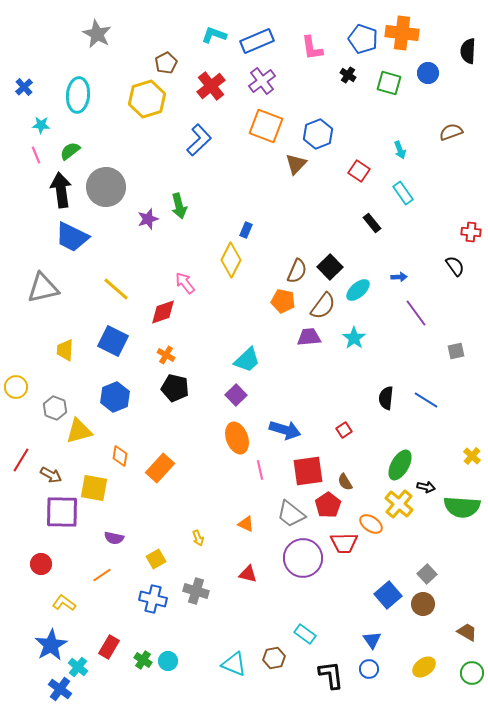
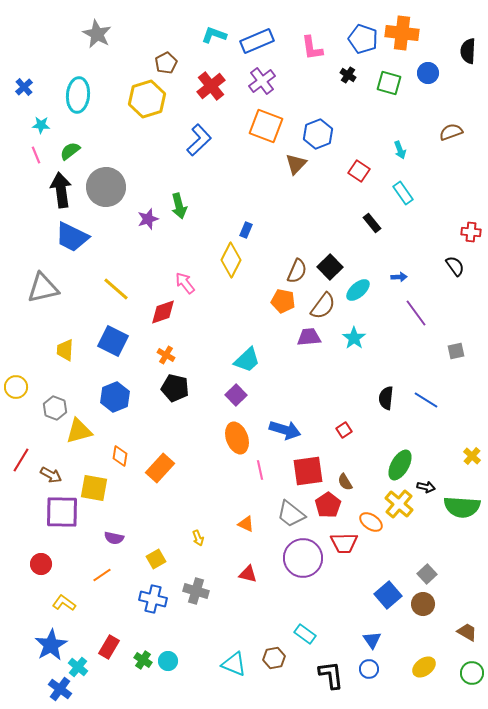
orange ellipse at (371, 524): moved 2 px up
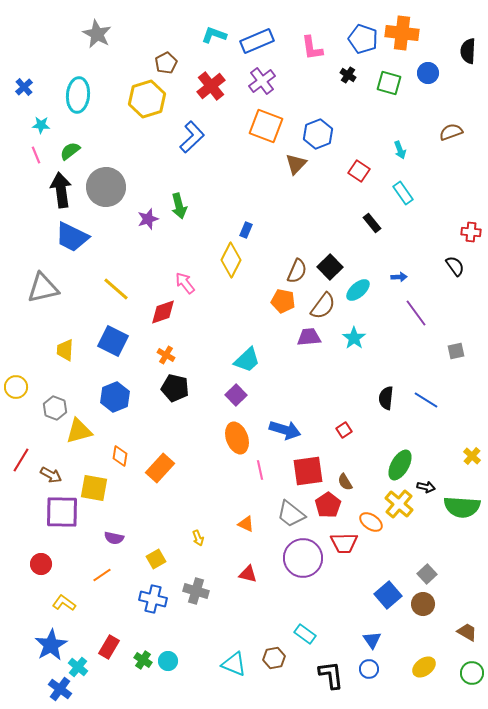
blue L-shape at (199, 140): moved 7 px left, 3 px up
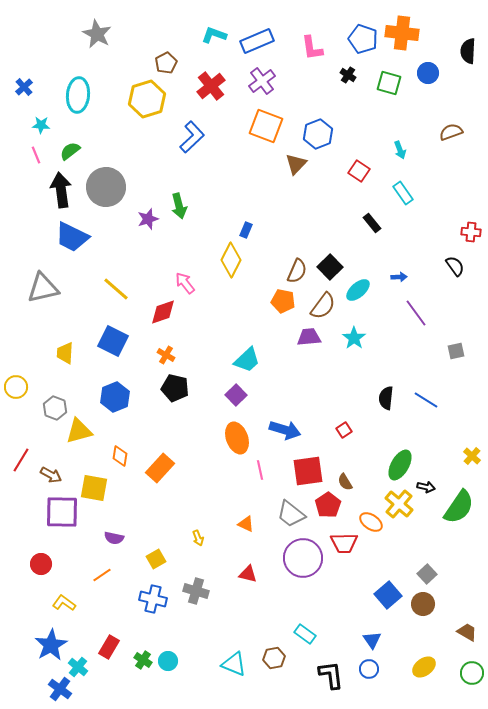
yellow trapezoid at (65, 350): moved 3 px down
green semicircle at (462, 507): moved 3 px left; rotated 60 degrees counterclockwise
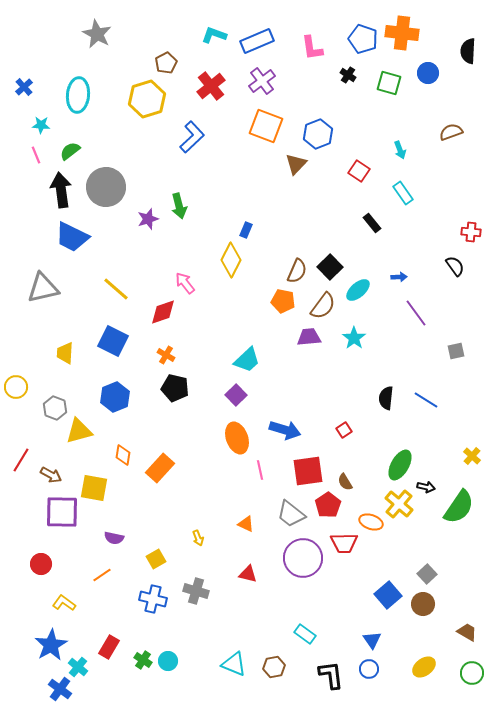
orange diamond at (120, 456): moved 3 px right, 1 px up
orange ellipse at (371, 522): rotated 15 degrees counterclockwise
brown hexagon at (274, 658): moved 9 px down
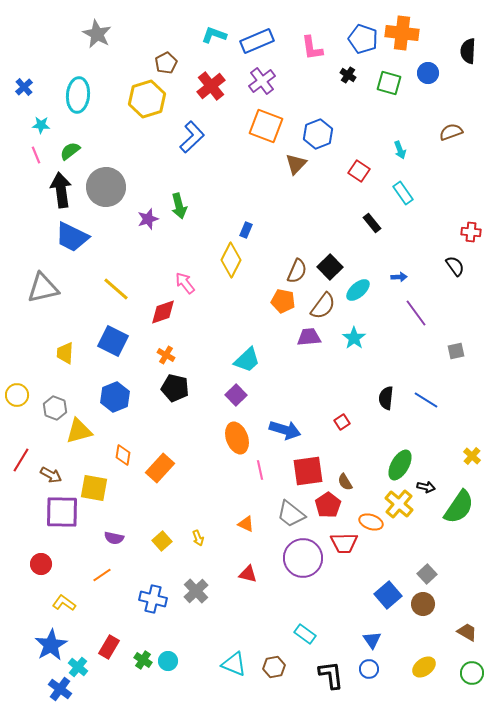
yellow circle at (16, 387): moved 1 px right, 8 px down
red square at (344, 430): moved 2 px left, 8 px up
yellow square at (156, 559): moved 6 px right, 18 px up; rotated 12 degrees counterclockwise
gray cross at (196, 591): rotated 30 degrees clockwise
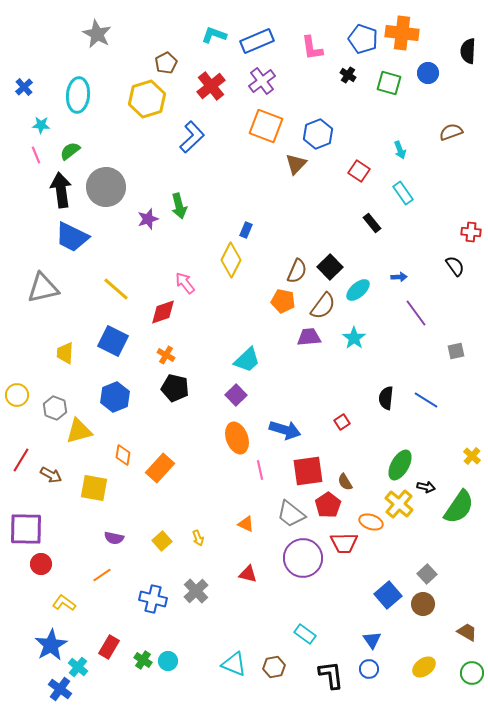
purple square at (62, 512): moved 36 px left, 17 px down
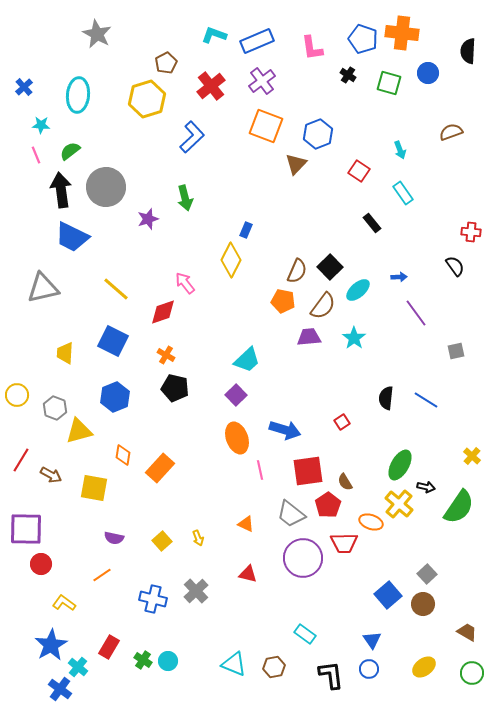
green arrow at (179, 206): moved 6 px right, 8 px up
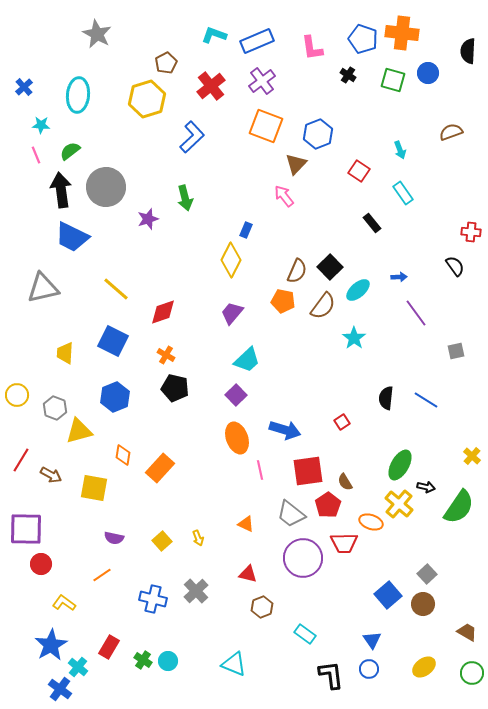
green square at (389, 83): moved 4 px right, 3 px up
pink arrow at (185, 283): moved 99 px right, 87 px up
purple trapezoid at (309, 337): moved 77 px left, 24 px up; rotated 45 degrees counterclockwise
brown hexagon at (274, 667): moved 12 px left, 60 px up; rotated 10 degrees counterclockwise
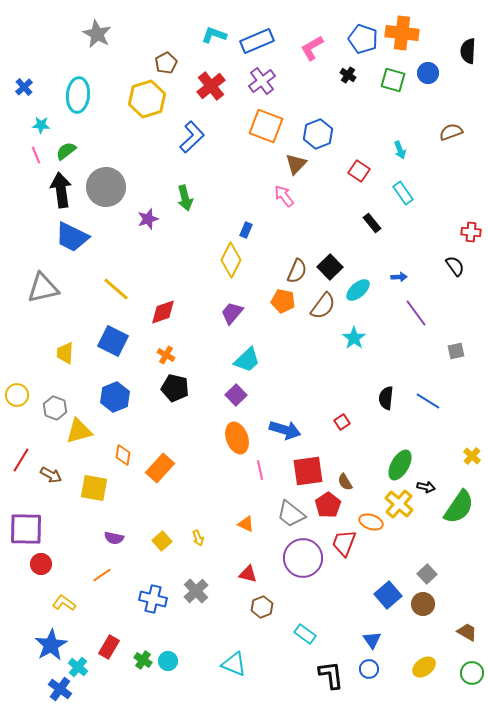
pink L-shape at (312, 48): rotated 68 degrees clockwise
green semicircle at (70, 151): moved 4 px left
blue line at (426, 400): moved 2 px right, 1 px down
red trapezoid at (344, 543): rotated 112 degrees clockwise
